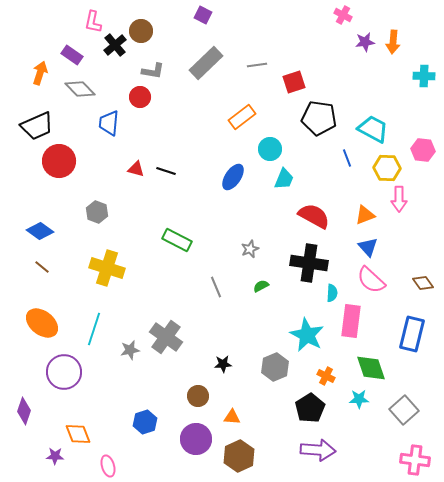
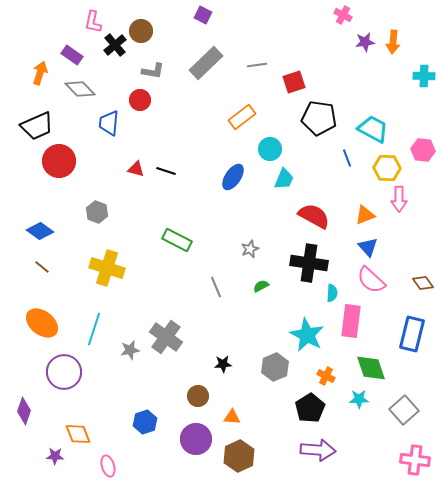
red circle at (140, 97): moved 3 px down
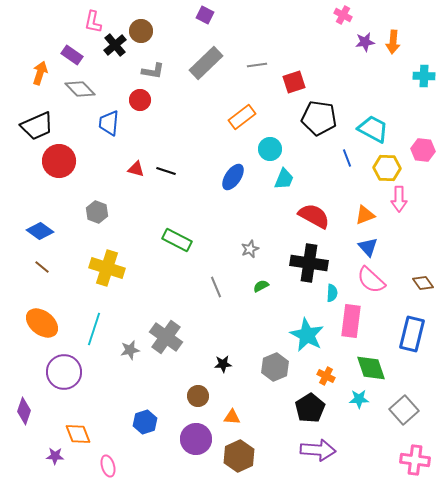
purple square at (203, 15): moved 2 px right
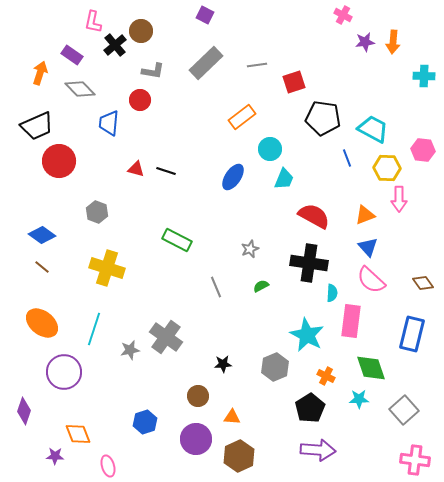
black pentagon at (319, 118): moved 4 px right
blue diamond at (40, 231): moved 2 px right, 4 px down
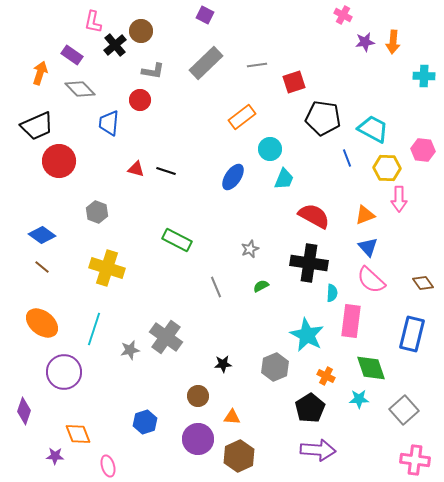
purple circle at (196, 439): moved 2 px right
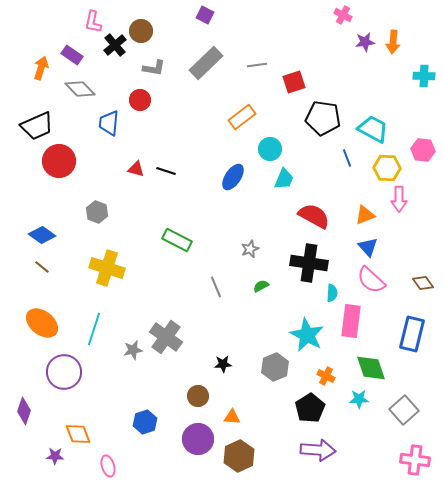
gray L-shape at (153, 71): moved 1 px right, 3 px up
orange arrow at (40, 73): moved 1 px right, 5 px up
gray star at (130, 350): moved 3 px right
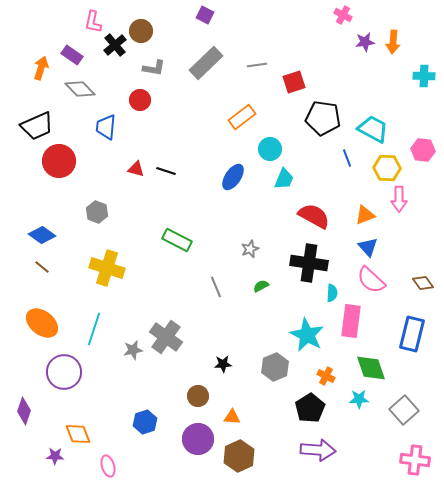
blue trapezoid at (109, 123): moved 3 px left, 4 px down
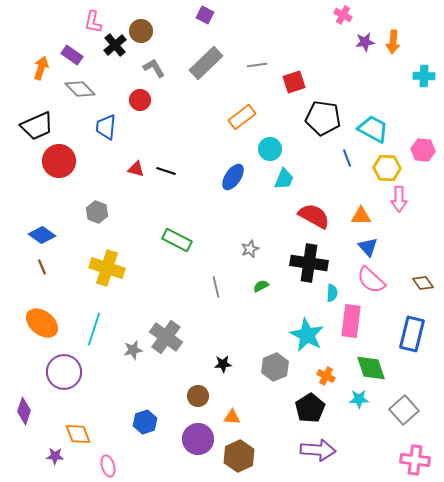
gray L-shape at (154, 68): rotated 130 degrees counterclockwise
orange triangle at (365, 215): moved 4 px left, 1 px down; rotated 20 degrees clockwise
brown line at (42, 267): rotated 28 degrees clockwise
gray line at (216, 287): rotated 10 degrees clockwise
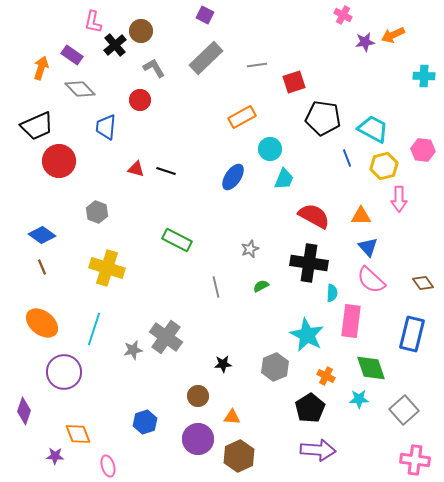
orange arrow at (393, 42): moved 7 px up; rotated 60 degrees clockwise
gray rectangle at (206, 63): moved 5 px up
orange rectangle at (242, 117): rotated 8 degrees clockwise
yellow hexagon at (387, 168): moved 3 px left, 2 px up; rotated 16 degrees counterclockwise
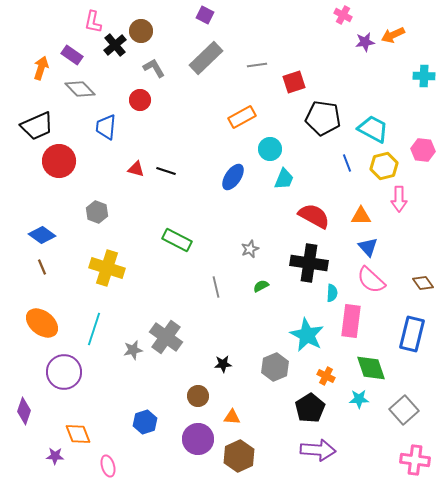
blue line at (347, 158): moved 5 px down
